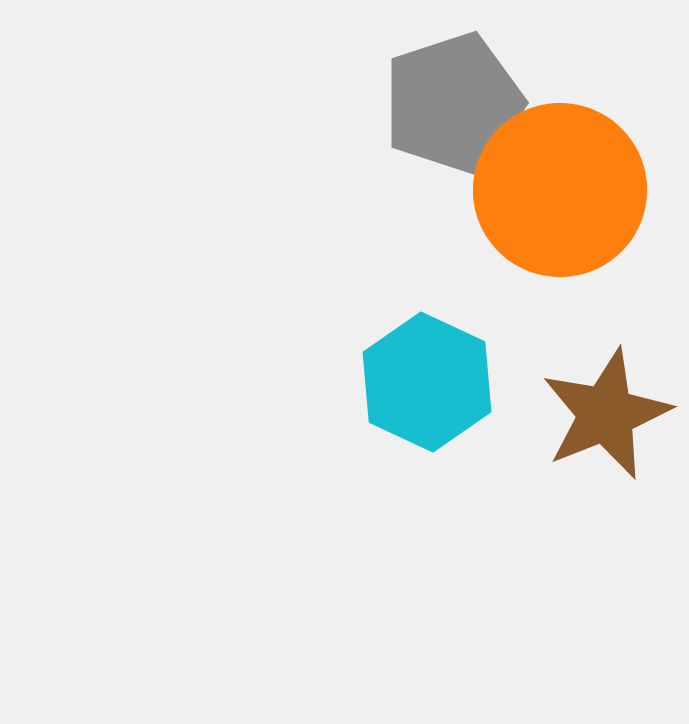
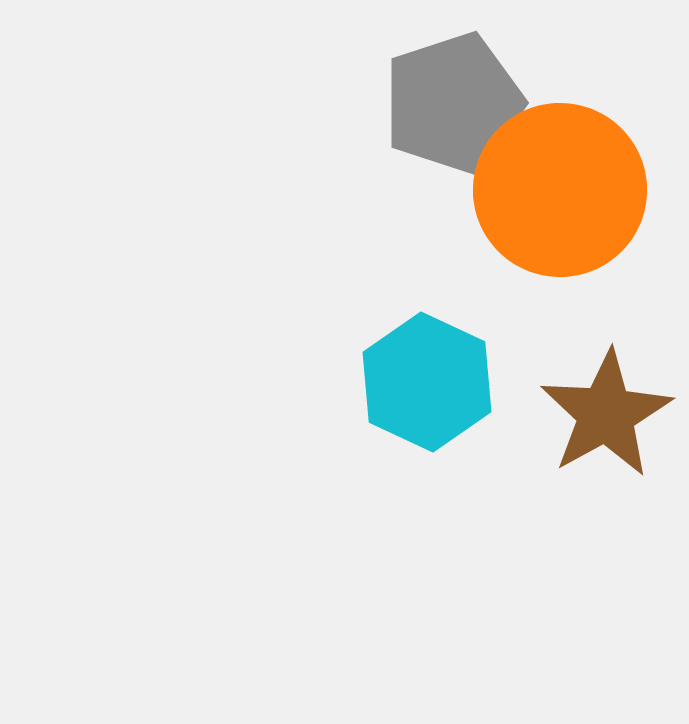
brown star: rotated 7 degrees counterclockwise
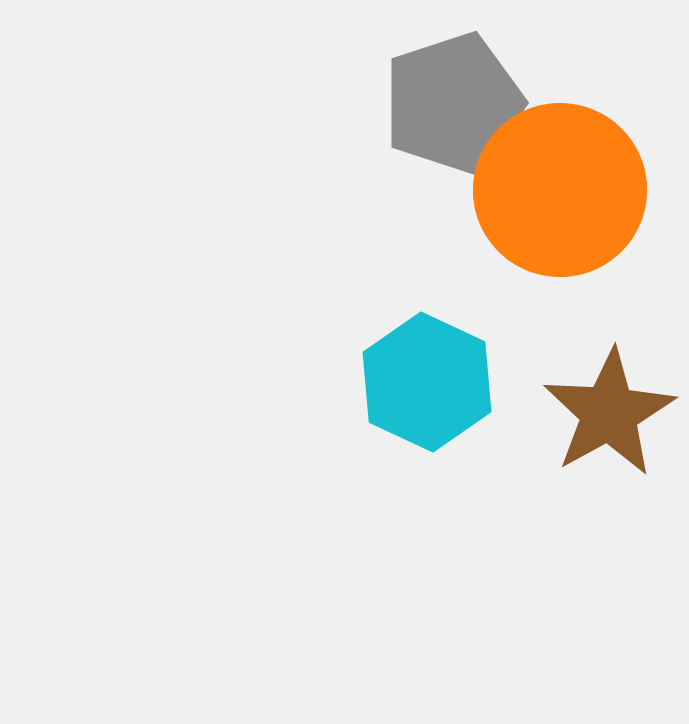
brown star: moved 3 px right, 1 px up
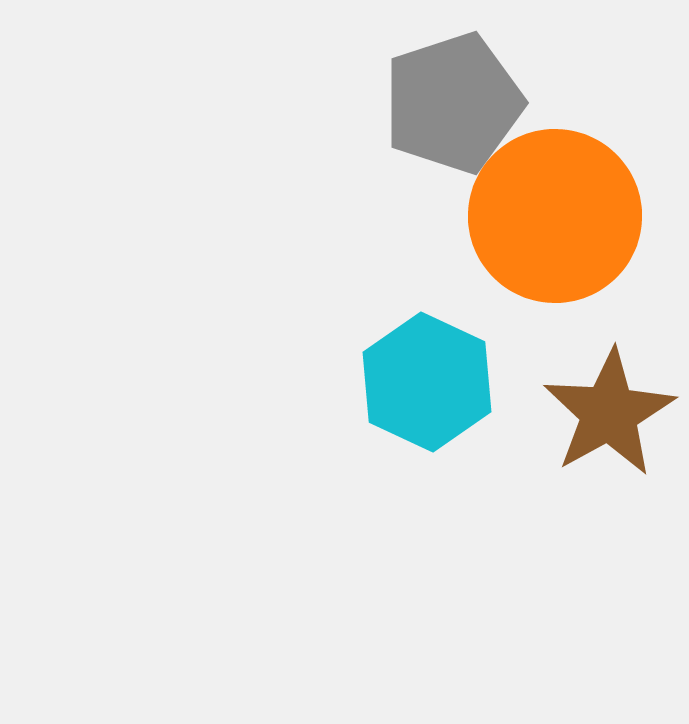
orange circle: moved 5 px left, 26 px down
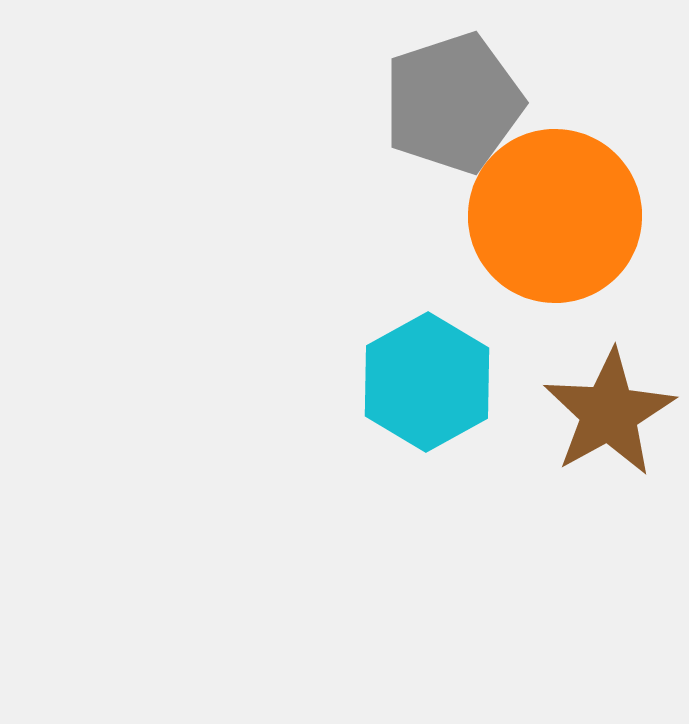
cyan hexagon: rotated 6 degrees clockwise
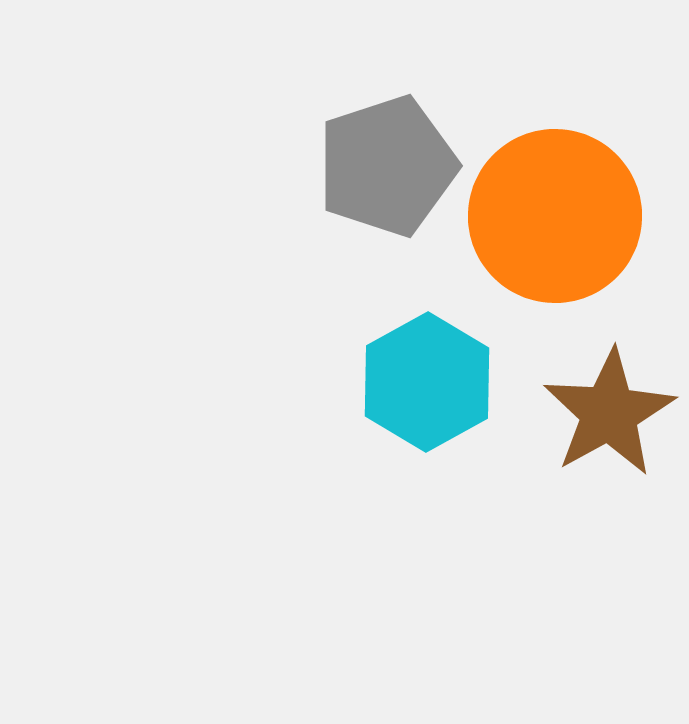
gray pentagon: moved 66 px left, 63 px down
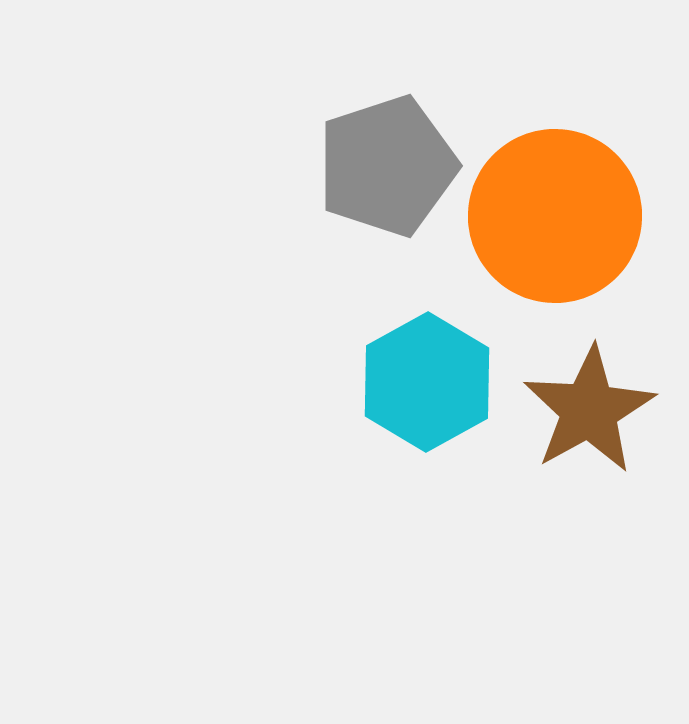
brown star: moved 20 px left, 3 px up
